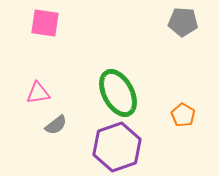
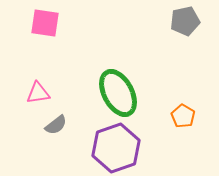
gray pentagon: moved 2 px right, 1 px up; rotated 16 degrees counterclockwise
orange pentagon: moved 1 px down
purple hexagon: moved 1 px left, 1 px down
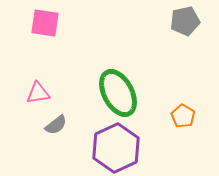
purple hexagon: rotated 6 degrees counterclockwise
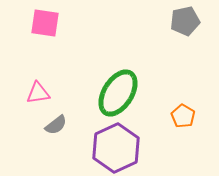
green ellipse: rotated 60 degrees clockwise
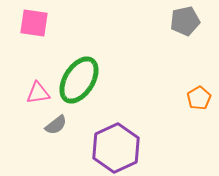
pink square: moved 11 px left
green ellipse: moved 39 px left, 13 px up
orange pentagon: moved 16 px right, 18 px up; rotated 10 degrees clockwise
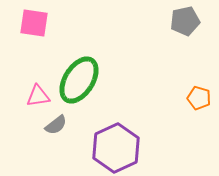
pink triangle: moved 3 px down
orange pentagon: rotated 25 degrees counterclockwise
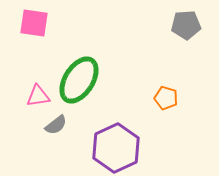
gray pentagon: moved 1 px right, 4 px down; rotated 8 degrees clockwise
orange pentagon: moved 33 px left
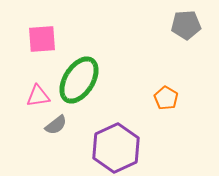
pink square: moved 8 px right, 16 px down; rotated 12 degrees counterclockwise
orange pentagon: rotated 15 degrees clockwise
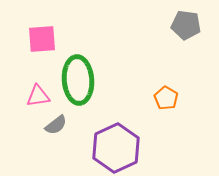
gray pentagon: rotated 12 degrees clockwise
green ellipse: moved 1 px left; rotated 36 degrees counterclockwise
